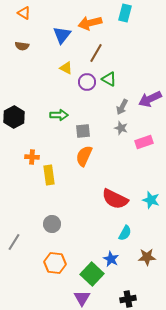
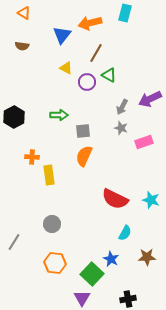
green triangle: moved 4 px up
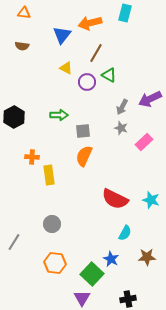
orange triangle: rotated 24 degrees counterclockwise
pink rectangle: rotated 24 degrees counterclockwise
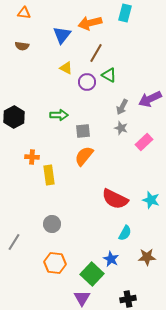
orange semicircle: rotated 15 degrees clockwise
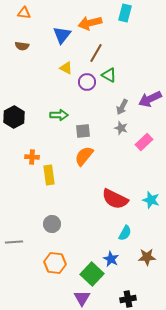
gray line: rotated 54 degrees clockwise
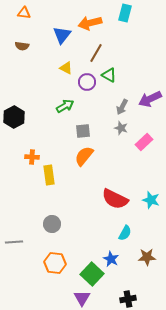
green arrow: moved 6 px right, 9 px up; rotated 30 degrees counterclockwise
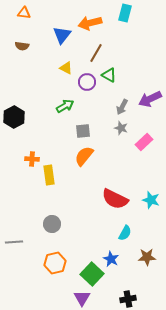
orange cross: moved 2 px down
orange hexagon: rotated 20 degrees counterclockwise
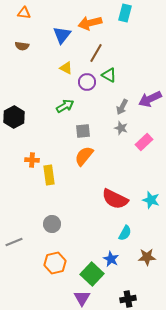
orange cross: moved 1 px down
gray line: rotated 18 degrees counterclockwise
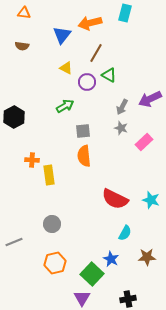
orange semicircle: rotated 45 degrees counterclockwise
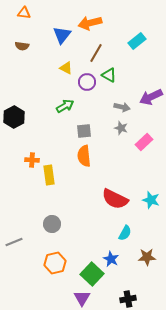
cyan rectangle: moved 12 px right, 28 px down; rotated 36 degrees clockwise
purple arrow: moved 1 px right, 2 px up
gray arrow: rotated 105 degrees counterclockwise
gray square: moved 1 px right
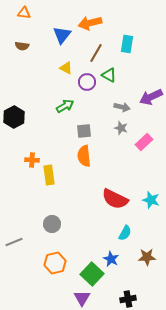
cyan rectangle: moved 10 px left, 3 px down; rotated 42 degrees counterclockwise
